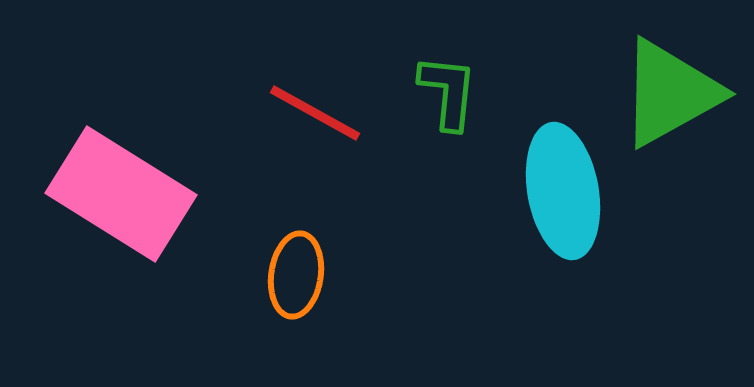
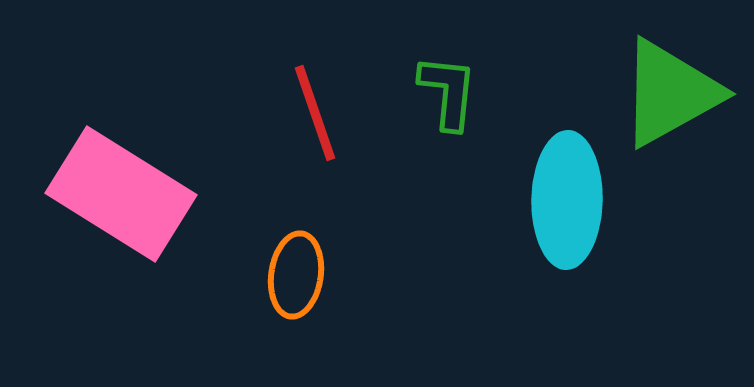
red line: rotated 42 degrees clockwise
cyan ellipse: moved 4 px right, 9 px down; rotated 11 degrees clockwise
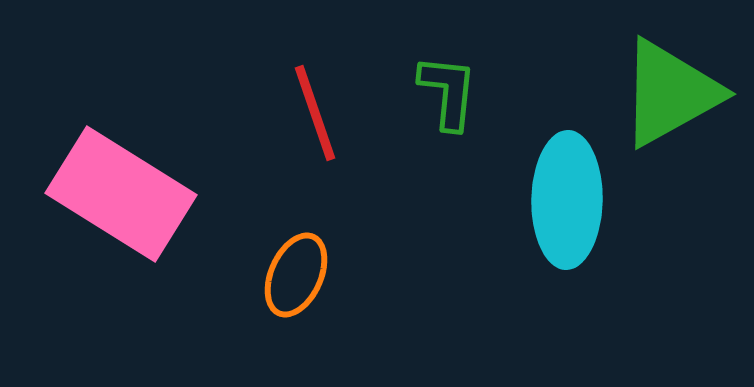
orange ellipse: rotated 16 degrees clockwise
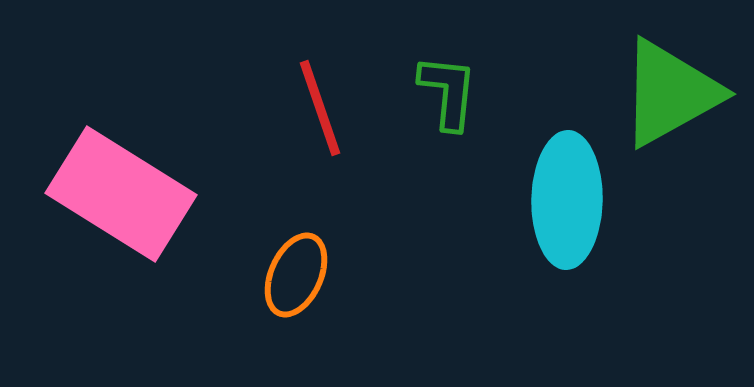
red line: moved 5 px right, 5 px up
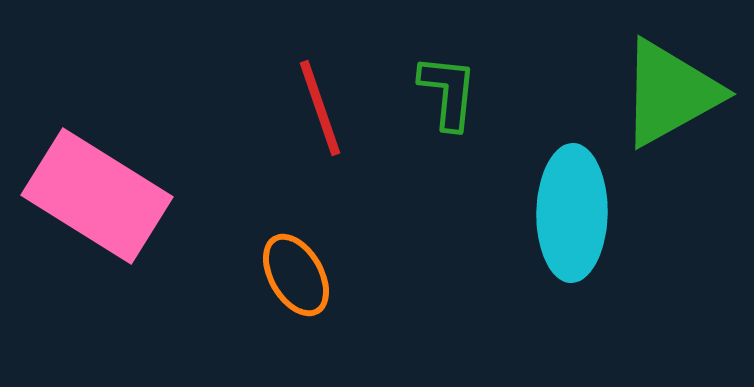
pink rectangle: moved 24 px left, 2 px down
cyan ellipse: moved 5 px right, 13 px down
orange ellipse: rotated 54 degrees counterclockwise
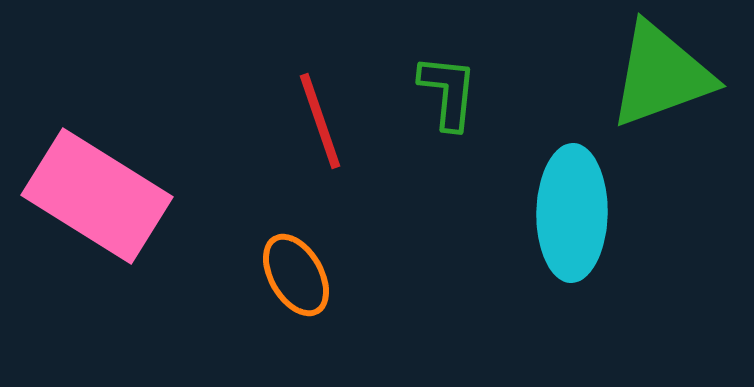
green triangle: moved 9 px left, 18 px up; rotated 9 degrees clockwise
red line: moved 13 px down
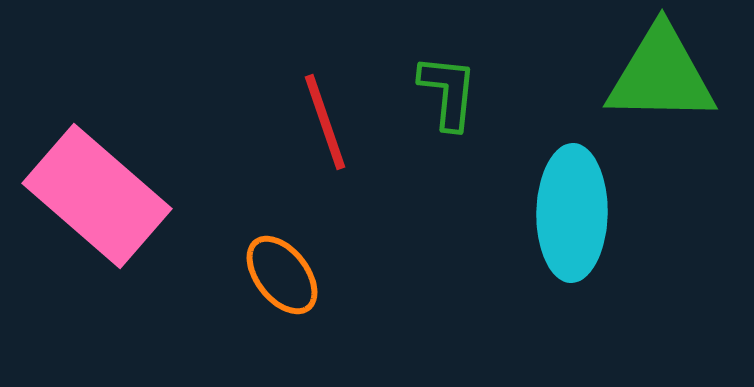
green triangle: rotated 21 degrees clockwise
red line: moved 5 px right, 1 px down
pink rectangle: rotated 9 degrees clockwise
orange ellipse: moved 14 px left; rotated 8 degrees counterclockwise
